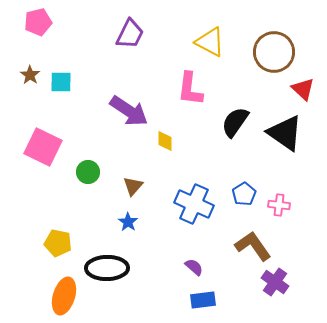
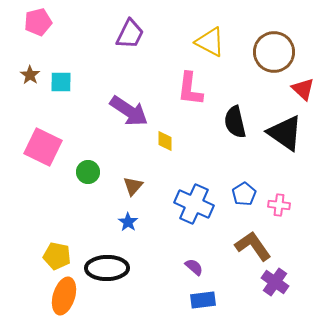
black semicircle: rotated 48 degrees counterclockwise
yellow pentagon: moved 1 px left, 13 px down
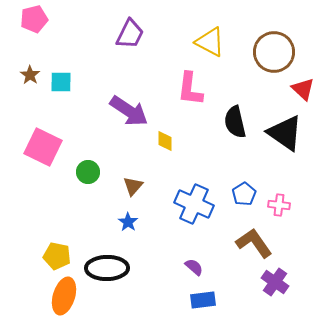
pink pentagon: moved 4 px left, 3 px up
brown L-shape: moved 1 px right, 3 px up
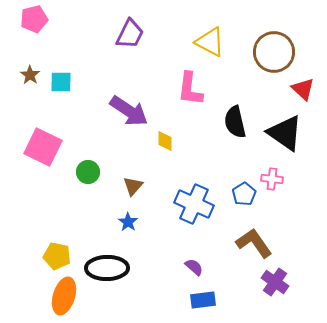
pink cross: moved 7 px left, 26 px up
